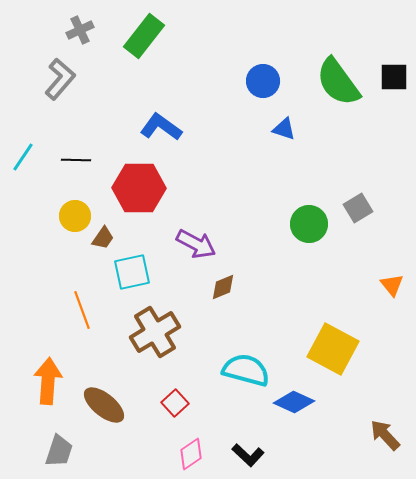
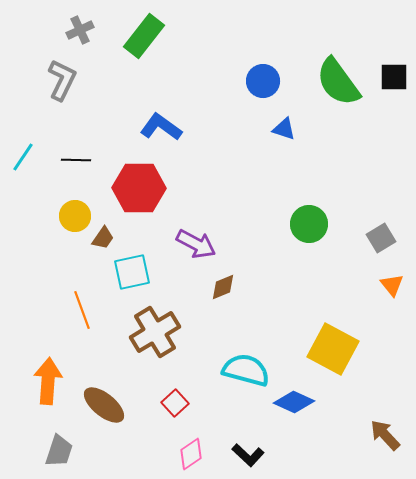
gray L-shape: moved 2 px right, 1 px down; rotated 15 degrees counterclockwise
gray square: moved 23 px right, 30 px down
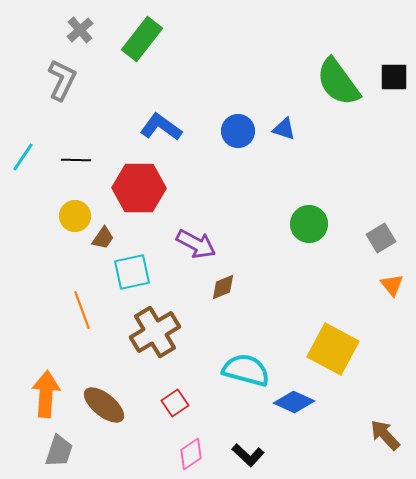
gray cross: rotated 16 degrees counterclockwise
green rectangle: moved 2 px left, 3 px down
blue circle: moved 25 px left, 50 px down
orange arrow: moved 2 px left, 13 px down
red square: rotated 8 degrees clockwise
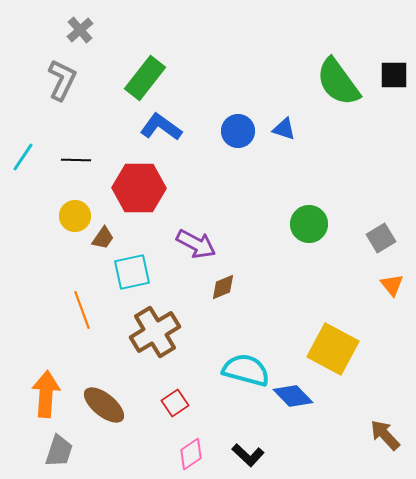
green rectangle: moved 3 px right, 39 px down
black square: moved 2 px up
blue diamond: moved 1 px left, 6 px up; rotated 21 degrees clockwise
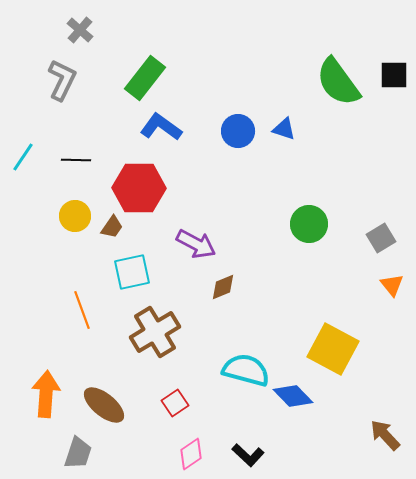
gray cross: rotated 8 degrees counterclockwise
brown trapezoid: moved 9 px right, 11 px up
gray trapezoid: moved 19 px right, 2 px down
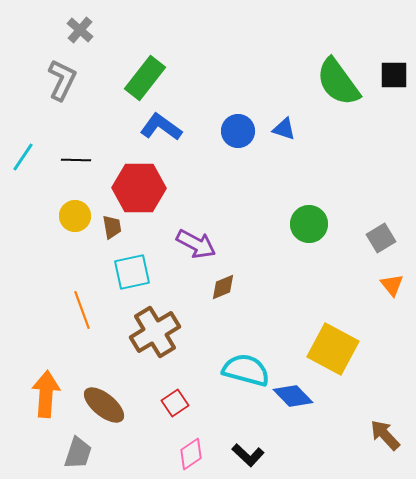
brown trapezoid: rotated 45 degrees counterclockwise
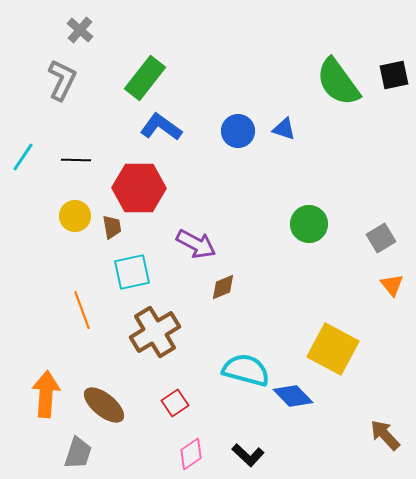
black square: rotated 12 degrees counterclockwise
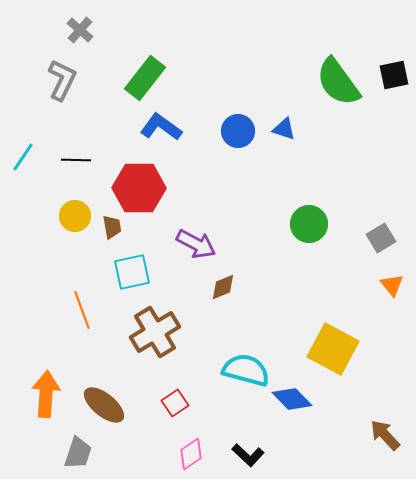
blue diamond: moved 1 px left, 3 px down
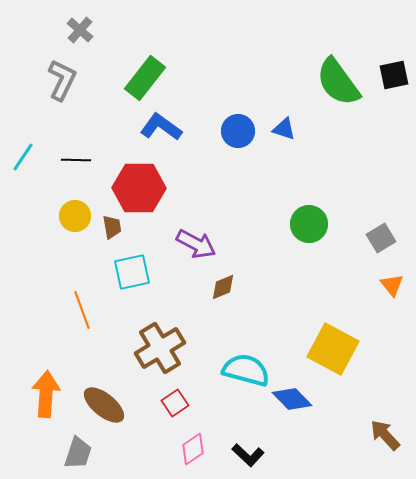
brown cross: moved 5 px right, 16 px down
pink diamond: moved 2 px right, 5 px up
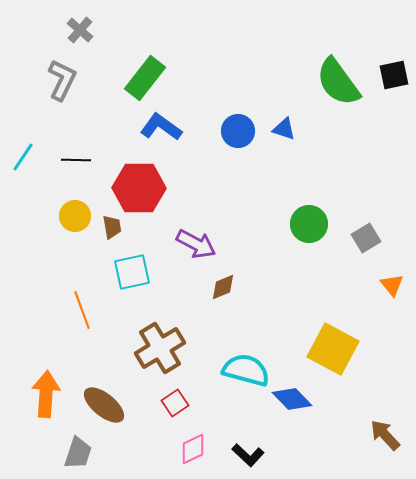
gray square: moved 15 px left
pink diamond: rotated 8 degrees clockwise
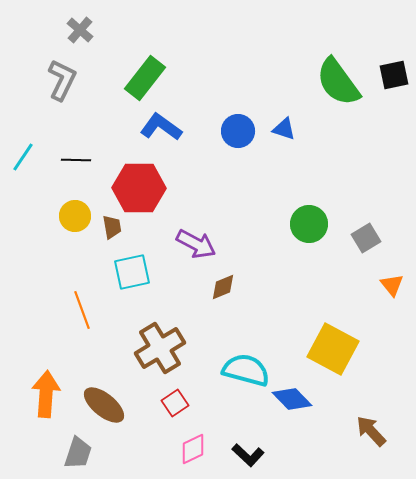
brown arrow: moved 14 px left, 4 px up
